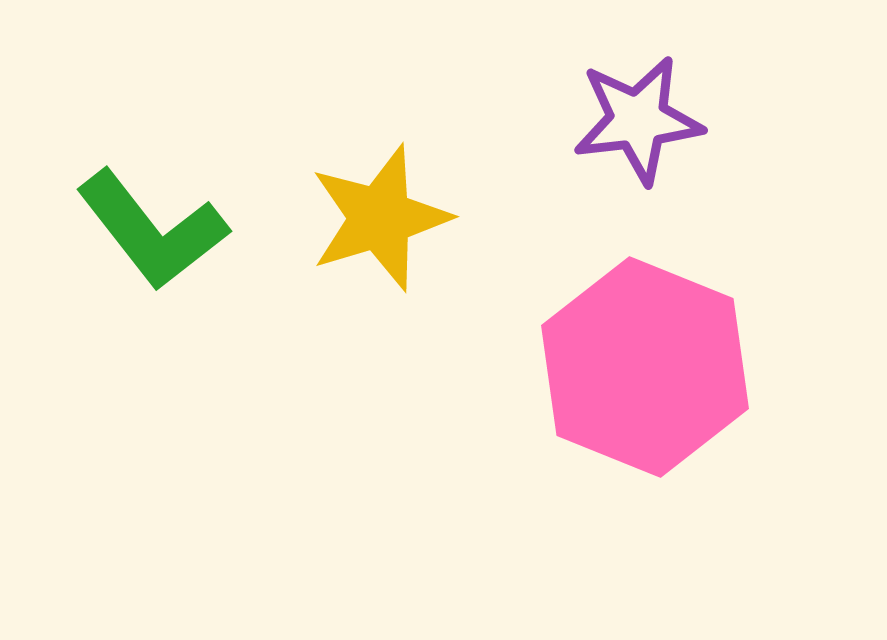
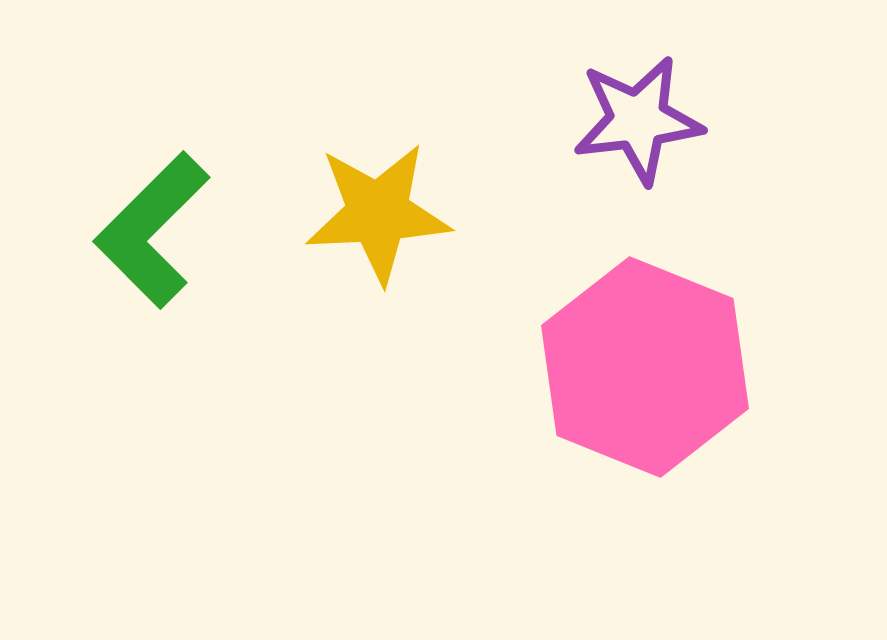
yellow star: moved 2 px left, 5 px up; rotated 14 degrees clockwise
green L-shape: rotated 83 degrees clockwise
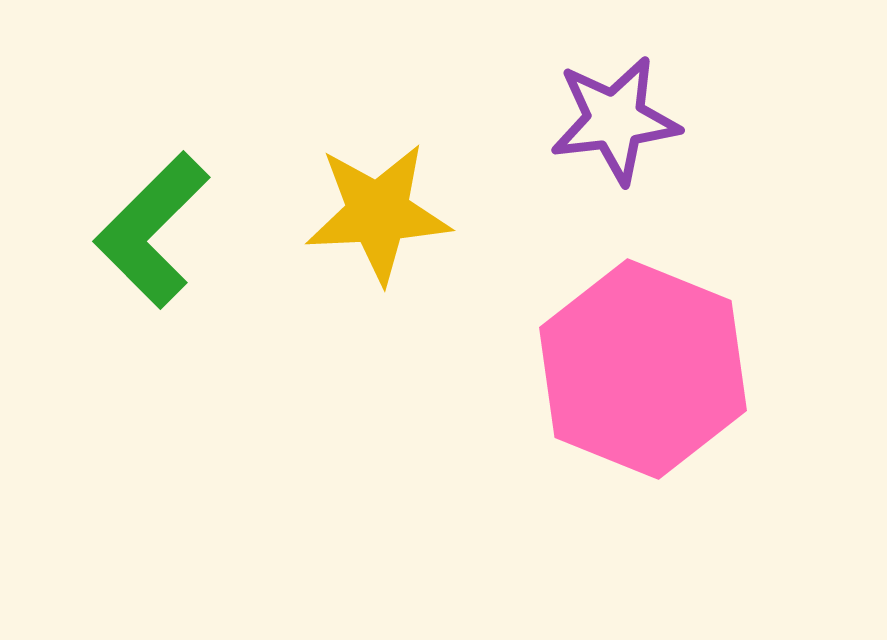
purple star: moved 23 px left
pink hexagon: moved 2 px left, 2 px down
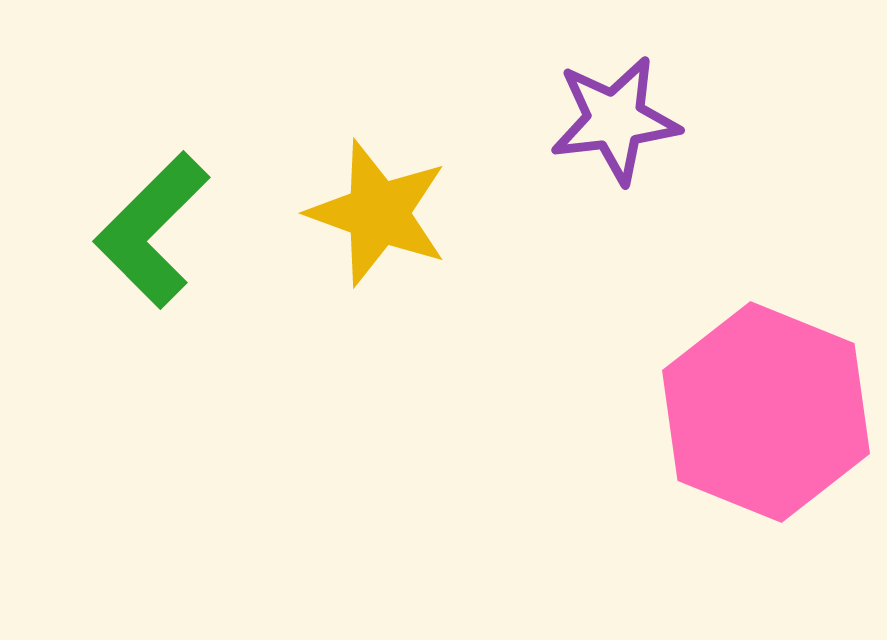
yellow star: rotated 23 degrees clockwise
pink hexagon: moved 123 px right, 43 px down
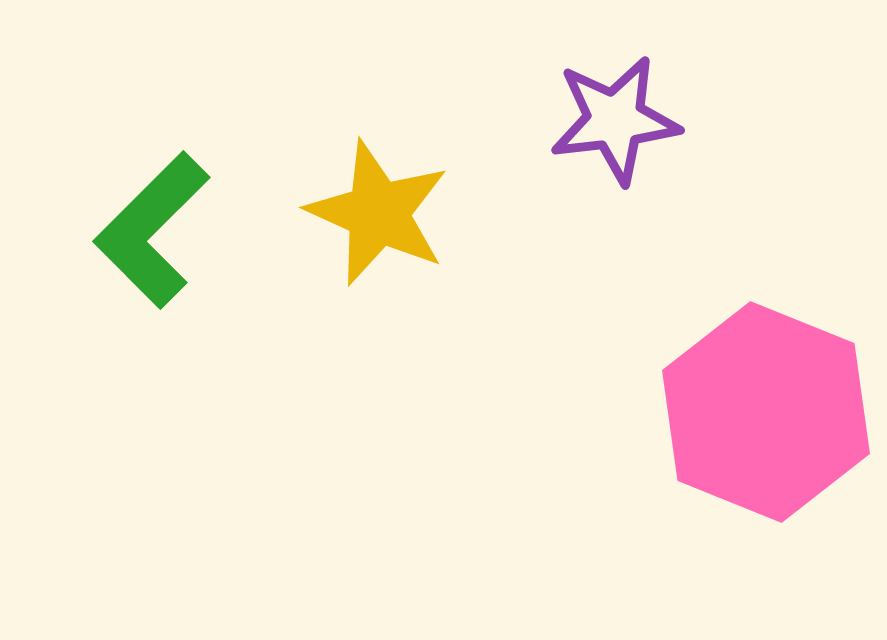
yellow star: rotated 4 degrees clockwise
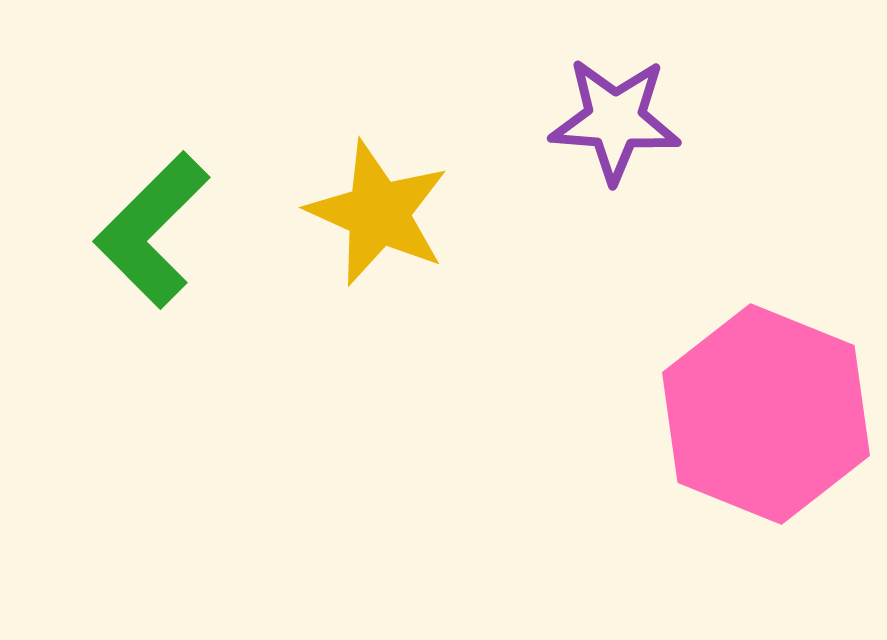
purple star: rotated 11 degrees clockwise
pink hexagon: moved 2 px down
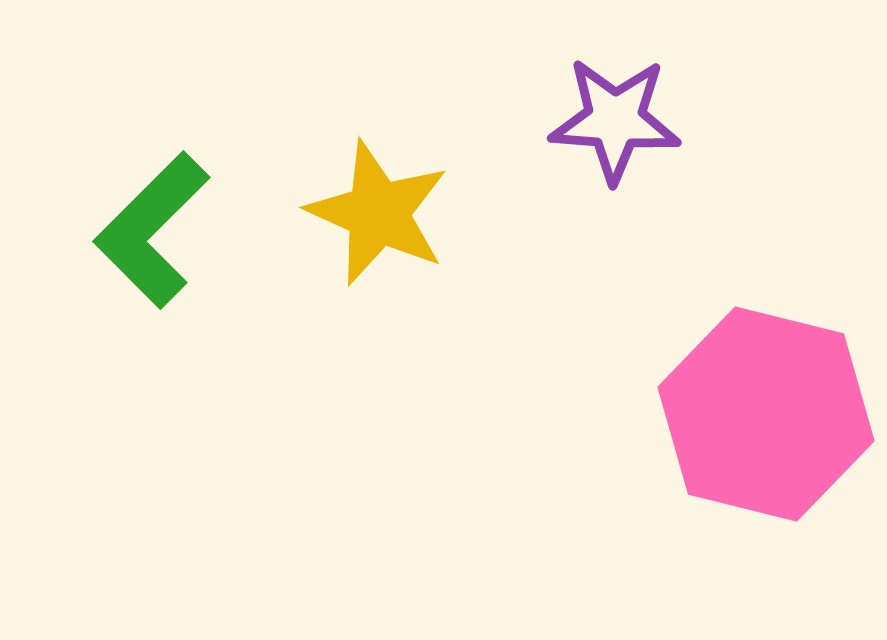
pink hexagon: rotated 8 degrees counterclockwise
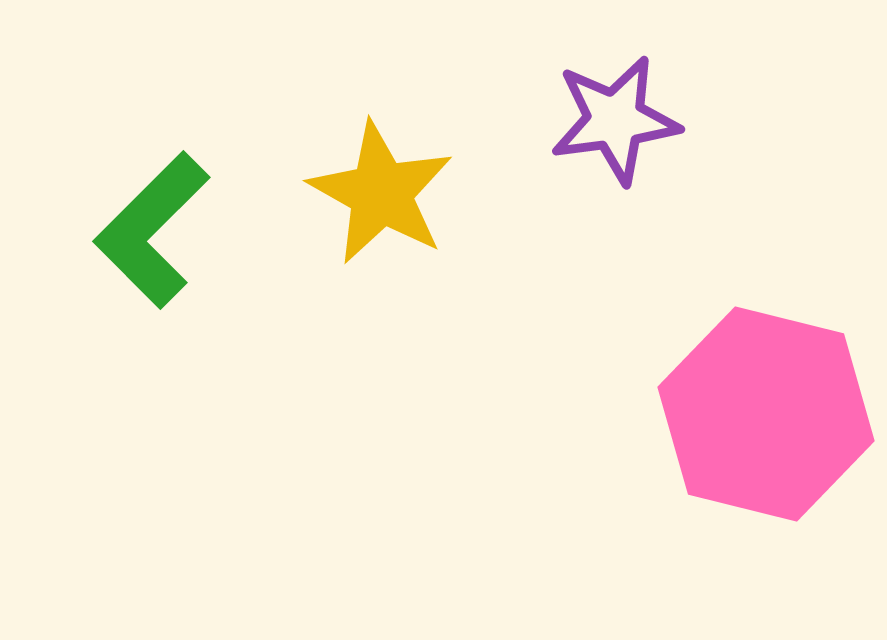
purple star: rotated 12 degrees counterclockwise
yellow star: moved 3 px right, 20 px up; rotated 5 degrees clockwise
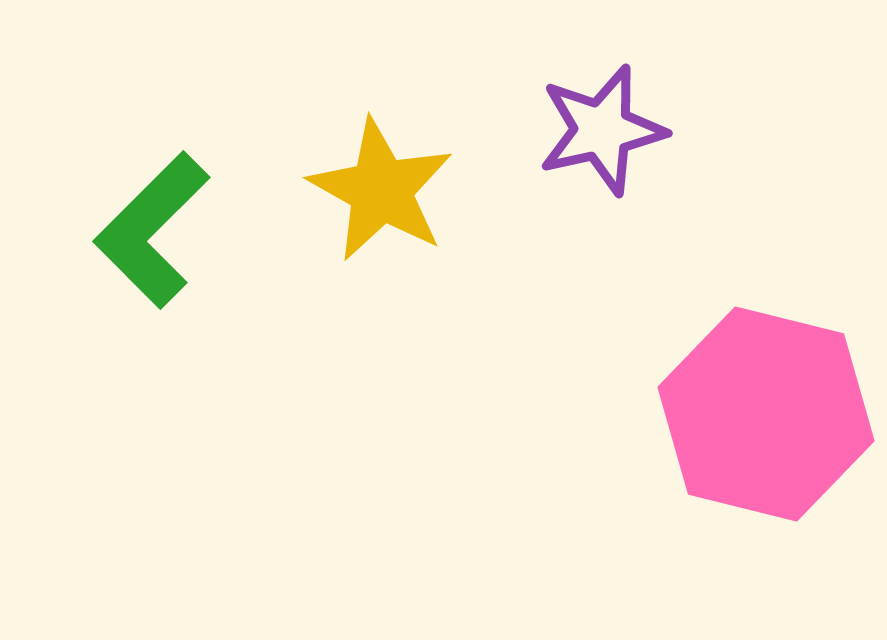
purple star: moved 13 px left, 10 px down; rotated 5 degrees counterclockwise
yellow star: moved 3 px up
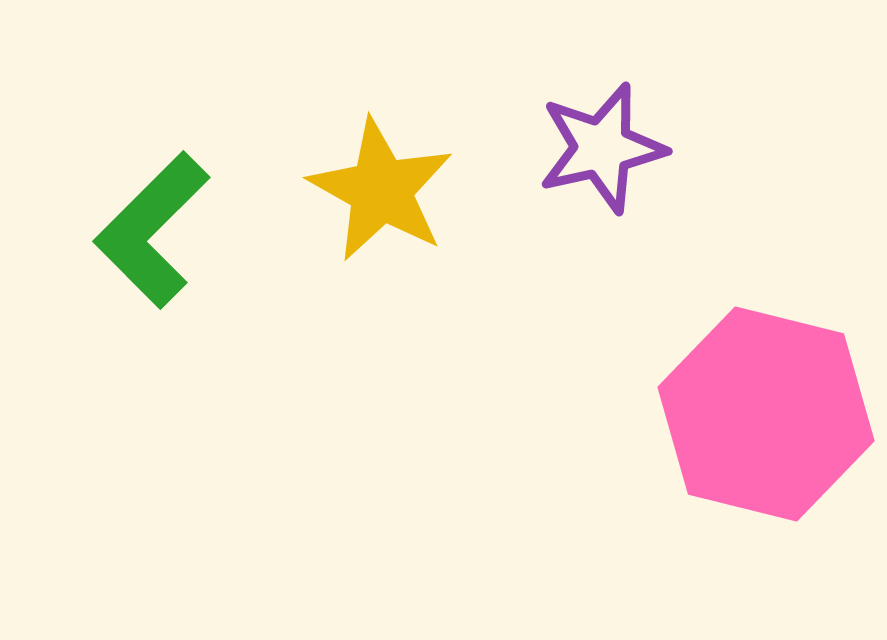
purple star: moved 18 px down
